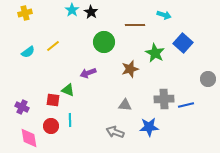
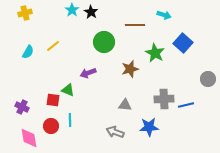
cyan semicircle: rotated 24 degrees counterclockwise
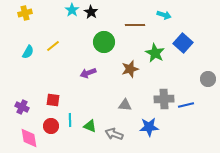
green triangle: moved 22 px right, 36 px down
gray arrow: moved 1 px left, 2 px down
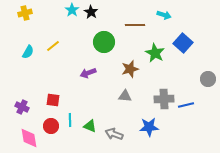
gray triangle: moved 9 px up
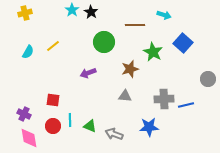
green star: moved 2 px left, 1 px up
purple cross: moved 2 px right, 7 px down
red circle: moved 2 px right
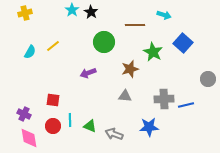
cyan semicircle: moved 2 px right
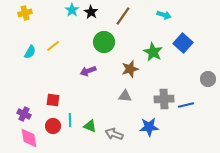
brown line: moved 12 px left, 9 px up; rotated 54 degrees counterclockwise
purple arrow: moved 2 px up
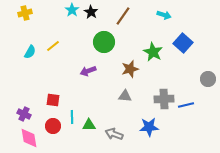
cyan line: moved 2 px right, 3 px up
green triangle: moved 1 px left, 1 px up; rotated 24 degrees counterclockwise
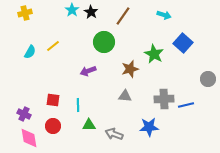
green star: moved 1 px right, 2 px down
cyan line: moved 6 px right, 12 px up
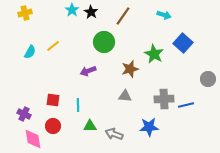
green triangle: moved 1 px right, 1 px down
pink diamond: moved 4 px right, 1 px down
